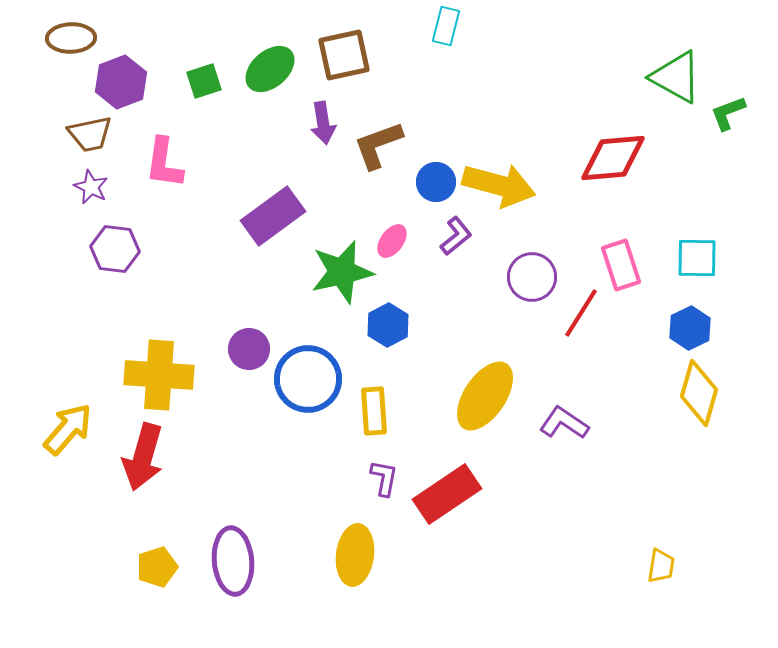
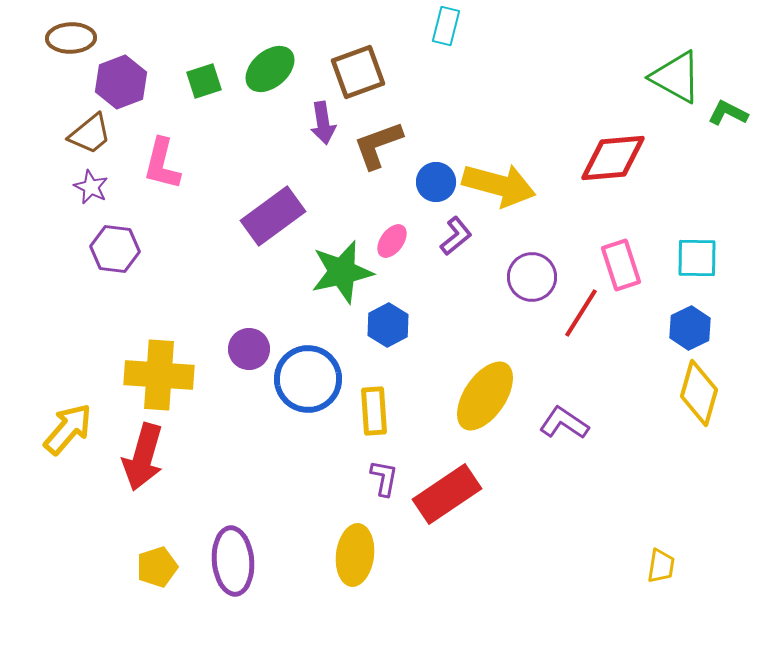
brown square at (344, 55): moved 14 px right, 17 px down; rotated 8 degrees counterclockwise
green L-shape at (728, 113): rotated 48 degrees clockwise
brown trapezoid at (90, 134): rotated 27 degrees counterclockwise
pink L-shape at (164, 163): moved 2 px left, 1 px down; rotated 6 degrees clockwise
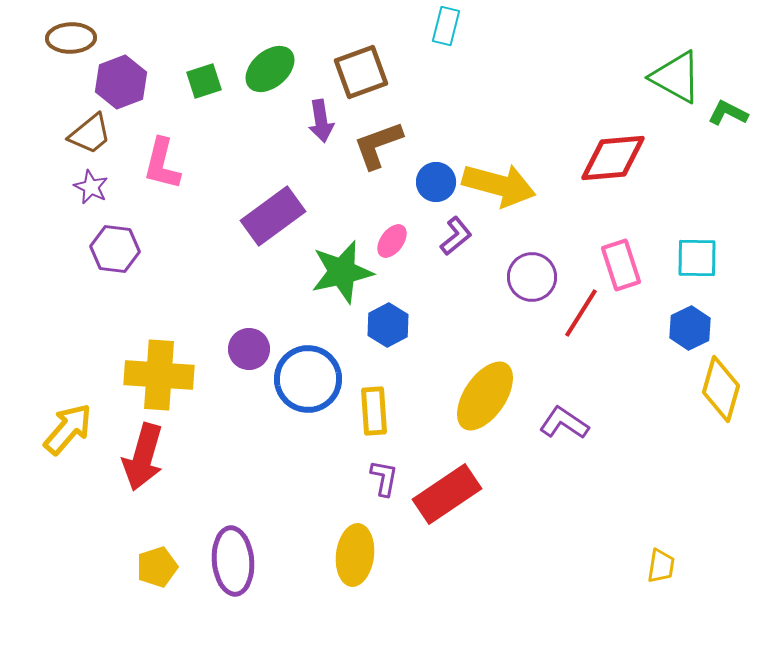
brown square at (358, 72): moved 3 px right
purple arrow at (323, 123): moved 2 px left, 2 px up
yellow diamond at (699, 393): moved 22 px right, 4 px up
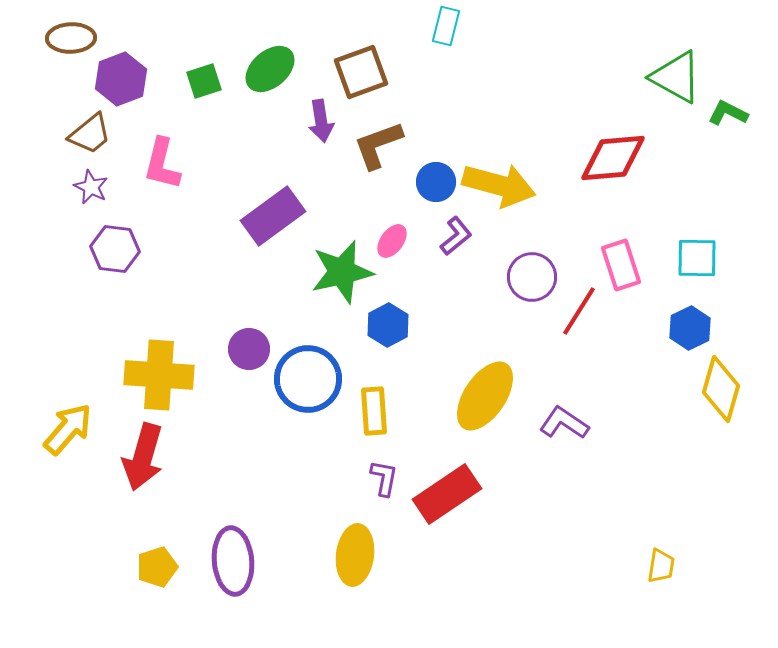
purple hexagon at (121, 82): moved 3 px up
red line at (581, 313): moved 2 px left, 2 px up
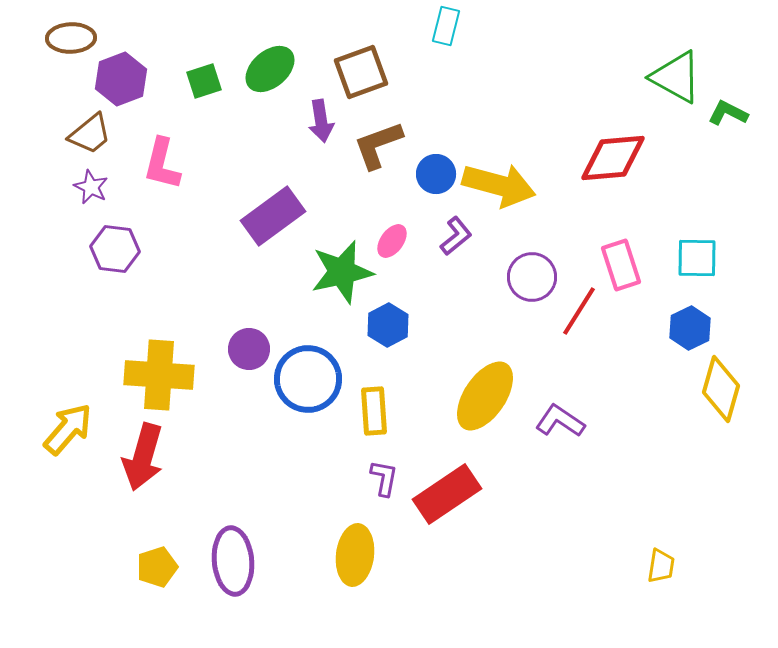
blue circle at (436, 182): moved 8 px up
purple L-shape at (564, 423): moved 4 px left, 2 px up
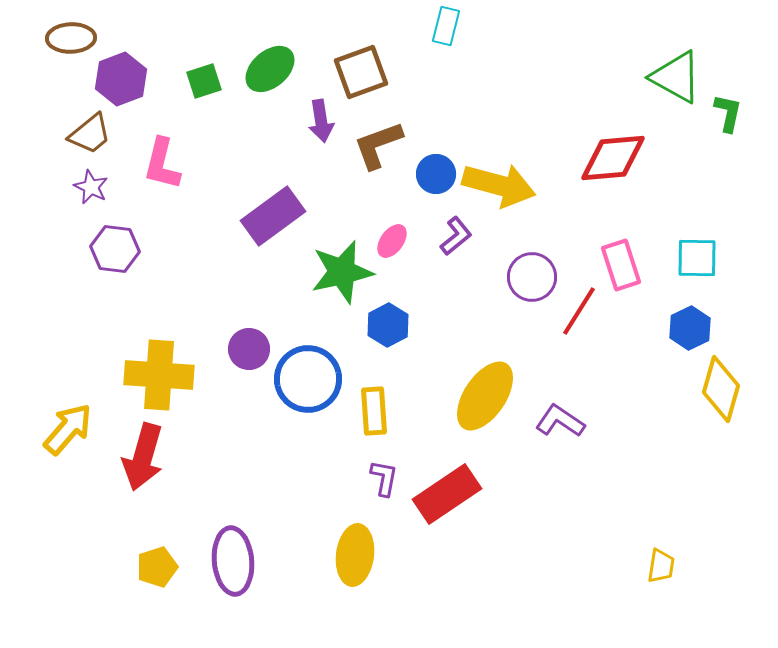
green L-shape at (728, 113): rotated 75 degrees clockwise
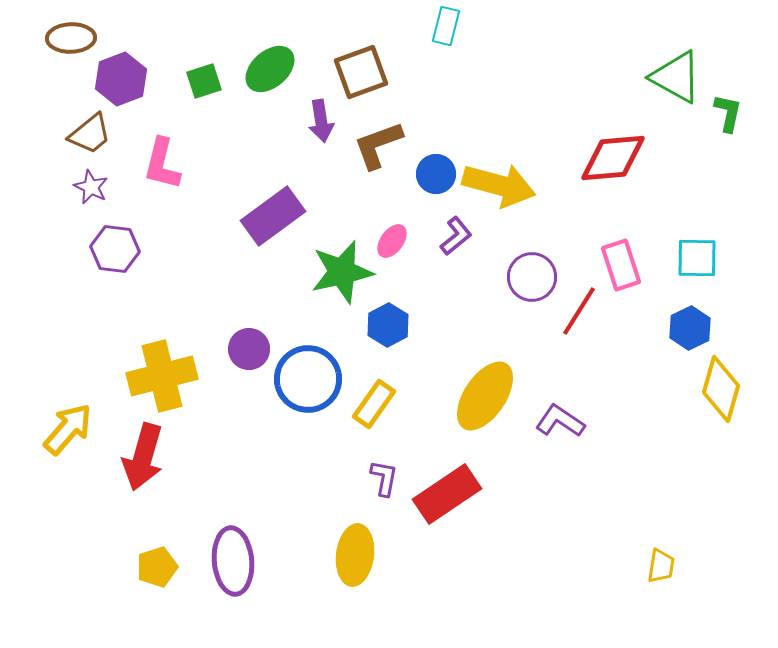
yellow cross at (159, 375): moved 3 px right, 1 px down; rotated 18 degrees counterclockwise
yellow rectangle at (374, 411): moved 7 px up; rotated 39 degrees clockwise
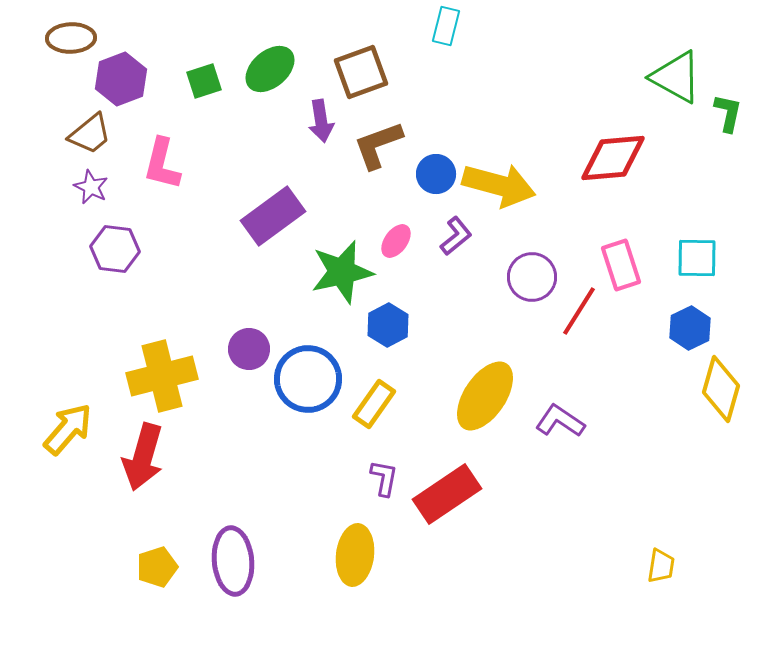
pink ellipse at (392, 241): moved 4 px right
